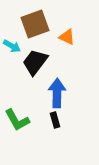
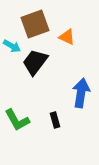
blue arrow: moved 24 px right; rotated 8 degrees clockwise
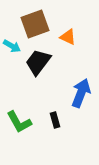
orange triangle: moved 1 px right
black trapezoid: moved 3 px right
blue arrow: rotated 12 degrees clockwise
green L-shape: moved 2 px right, 2 px down
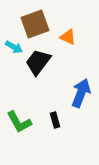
cyan arrow: moved 2 px right, 1 px down
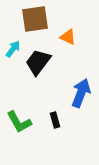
brown square: moved 5 px up; rotated 12 degrees clockwise
cyan arrow: moved 1 px left, 2 px down; rotated 84 degrees counterclockwise
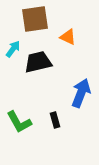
black trapezoid: rotated 40 degrees clockwise
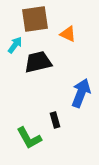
orange triangle: moved 3 px up
cyan arrow: moved 2 px right, 4 px up
green L-shape: moved 10 px right, 16 px down
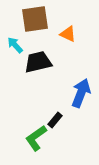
cyan arrow: rotated 78 degrees counterclockwise
black rectangle: rotated 56 degrees clockwise
green L-shape: moved 7 px right; rotated 84 degrees clockwise
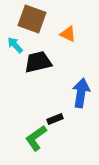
brown square: moved 3 px left; rotated 28 degrees clockwise
blue arrow: rotated 12 degrees counterclockwise
black rectangle: moved 1 px up; rotated 28 degrees clockwise
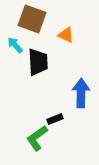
orange triangle: moved 2 px left, 1 px down
black trapezoid: rotated 100 degrees clockwise
blue arrow: rotated 8 degrees counterclockwise
green L-shape: moved 1 px right
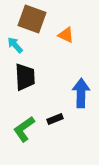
black trapezoid: moved 13 px left, 15 px down
green L-shape: moved 13 px left, 9 px up
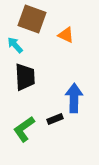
blue arrow: moved 7 px left, 5 px down
